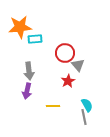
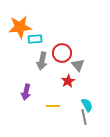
red circle: moved 3 px left
gray arrow: moved 13 px right, 10 px up; rotated 18 degrees clockwise
purple arrow: moved 1 px left, 1 px down
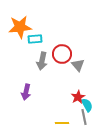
red circle: moved 1 px down
red star: moved 10 px right, 16 px down
yellow line: moved 9 px right, 17 px down
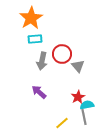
orange star: moved 11 px right, 9 px up; rotated 25 degrees counterclockwise
gray triangle: moved 1 px down
purple arrow: moved 13 px right; rotated 119 degrees clockwise
cyan semicircle: rotated 72 degrees counterclockwise
yellow line: rotated 40 degrees counterclockwise
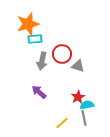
orange star: moved 3 px left, 6 px down; rotated 15 degrees clockwise
gray triangle: rotated 32 degrees counterclockwise
gray line: moved 1 px down
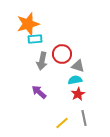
red star: moved 3 px up
cyan semicircle: moved 12 px left, 25 px up
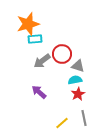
gray arrow: rotated 42 degrees clockwise
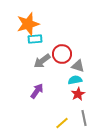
purple arrow: moved 2 px left, 1 px up; rotated 84 degrees clockwise
